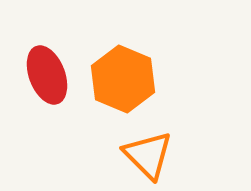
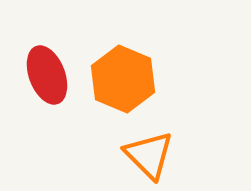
orange triangle: moved 1 px right
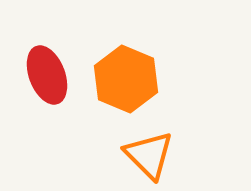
orange hexagon: moved 3 px right
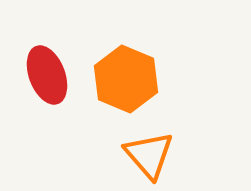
orange triangle: rotated 4 degrees clockwise
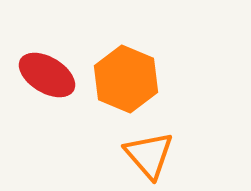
red ellipse: rotated 38 degrees counterclockwise
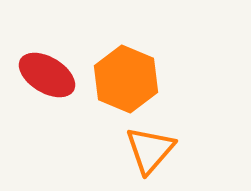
orange triangle: moved 1 px right, 5 px up; rotated 22 degrees clockwise
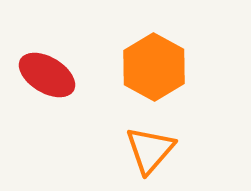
orange hexagon: moved 28 px right, 12 px up; rotated 6 degrees clockwise
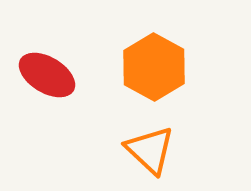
orange triangle: rotated 28 degrees counterclockwise
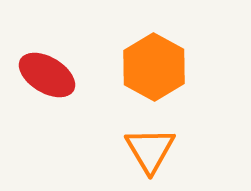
orange triangle: rotated 16 degrees clockwise
